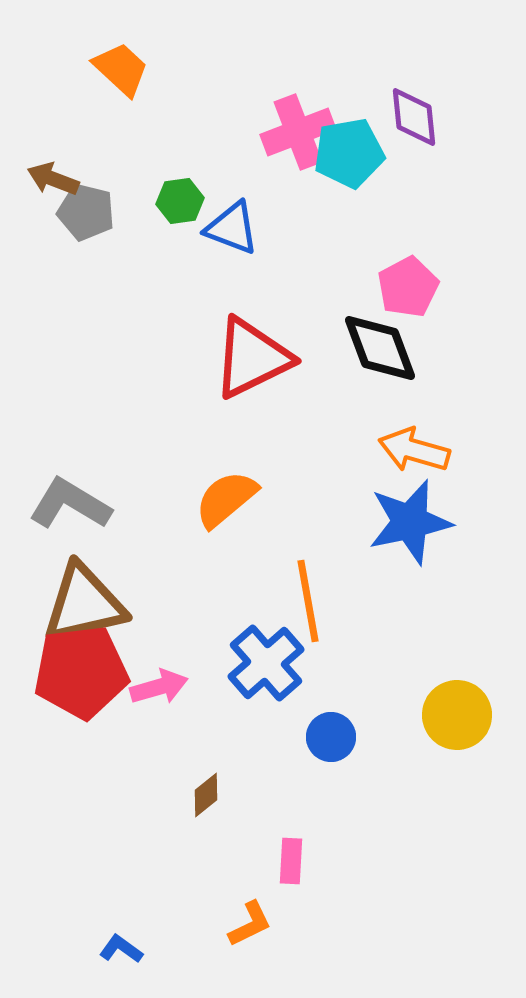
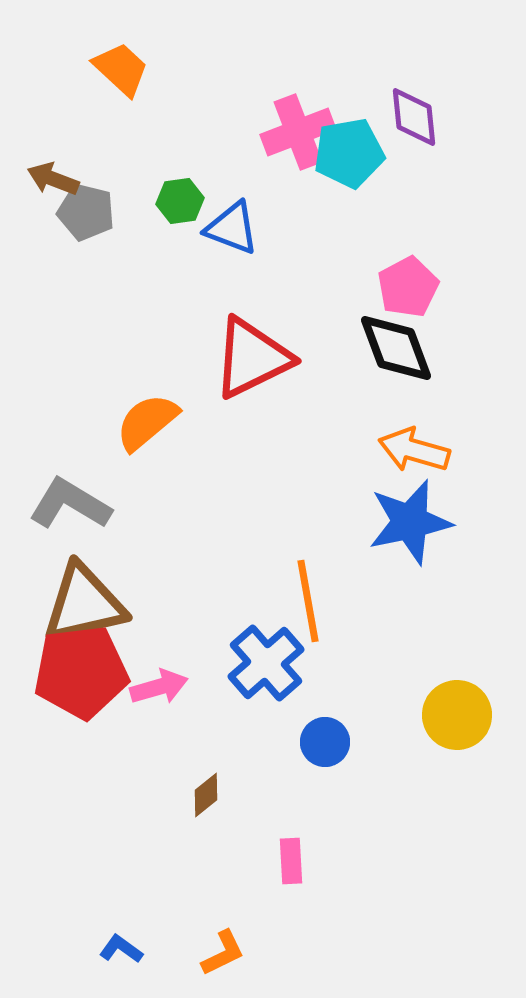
black diamond: moved 16 px right
orange semicircle: moved 79 px left, 77 px up
blue circle: moved 6 px left, 5 px down
pink rectangle: rotated 6 degrees counterclockwise
orange L-shape: moved 27 px left, 29 px down
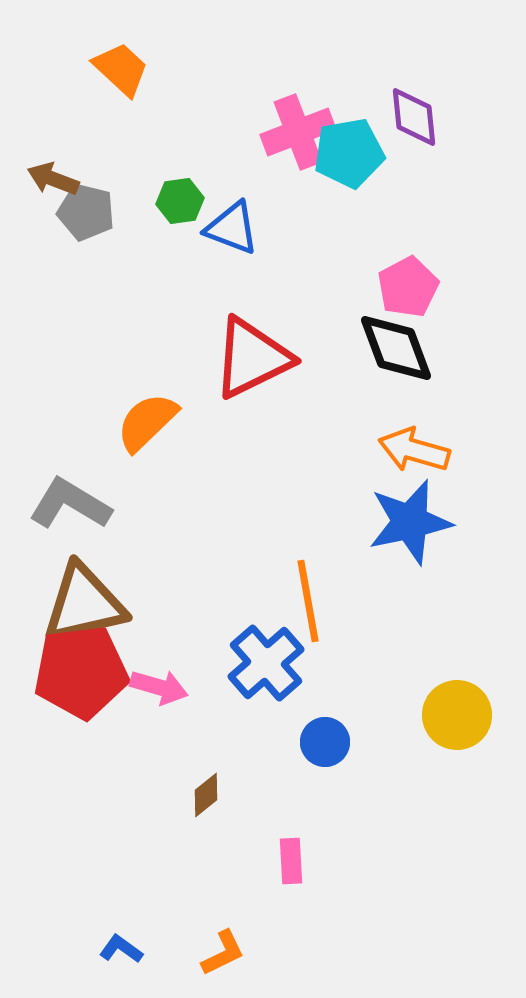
orange semicircle: rotated 4 degrees counterclockwise
pink arrow: rotated 32 degrees clockwise
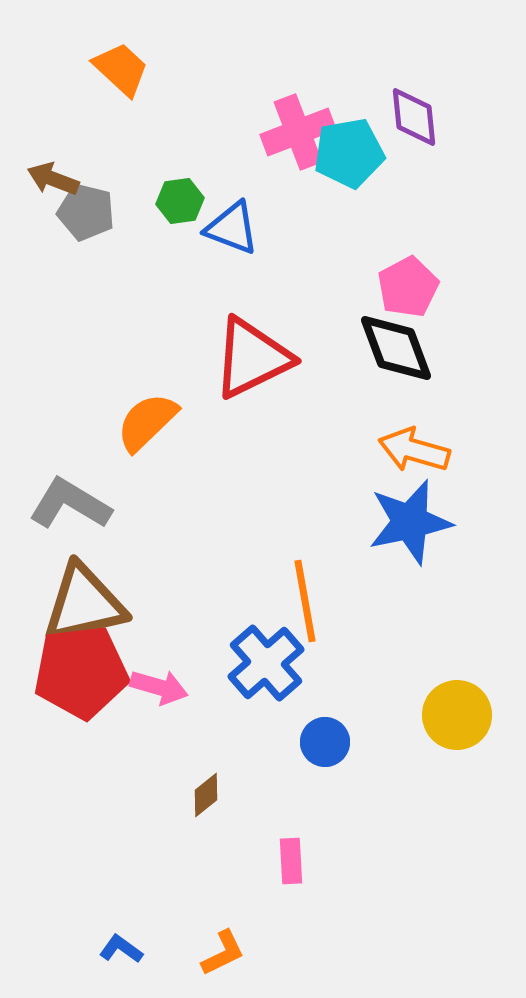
orange line: moved 3 px left
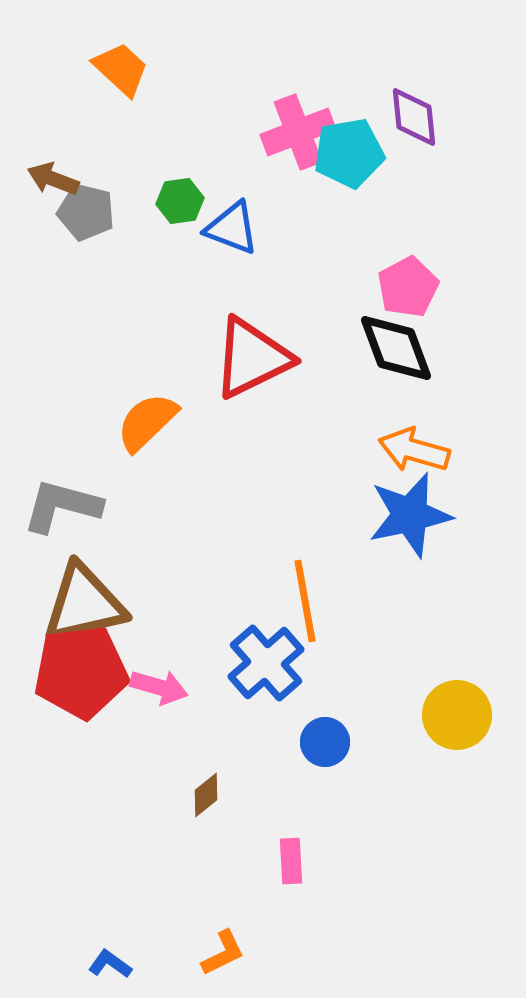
gray L-shape: moved 8 px left, 2 px down; rotated 16 degrees counterclockwise
blue star: moved 7 px up
blue L-shape: moved 11 px left, 15 px down
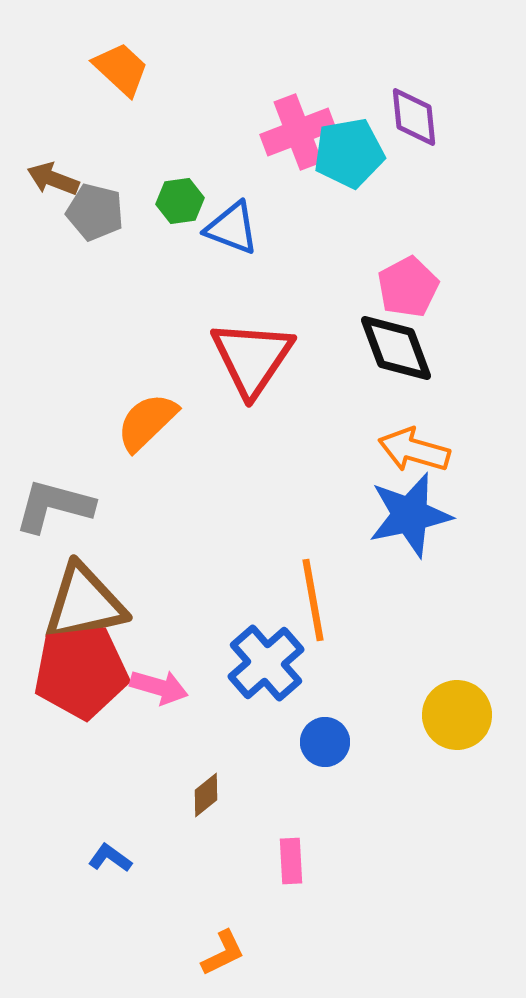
gray pentagon: moved 9 px right
red triangle: rotated 30 degrees counterclockwise
gray L-shape: moved 8 px left
orange line: moved 8 px right, 1 px up
blue L-shape: moved 106 px up
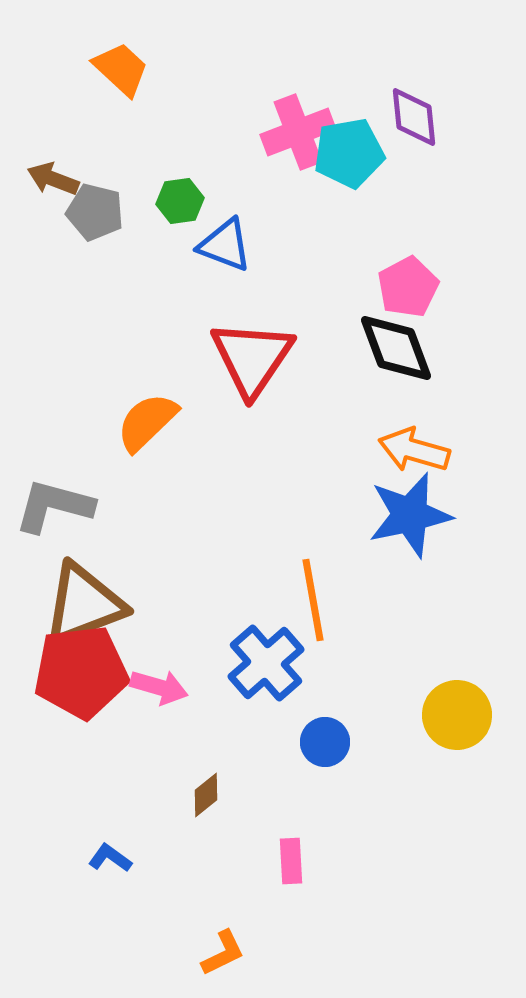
blue triangle: moved 7 px left, 17 px down
brown triangle: rotated 8 degrees counterclockwise
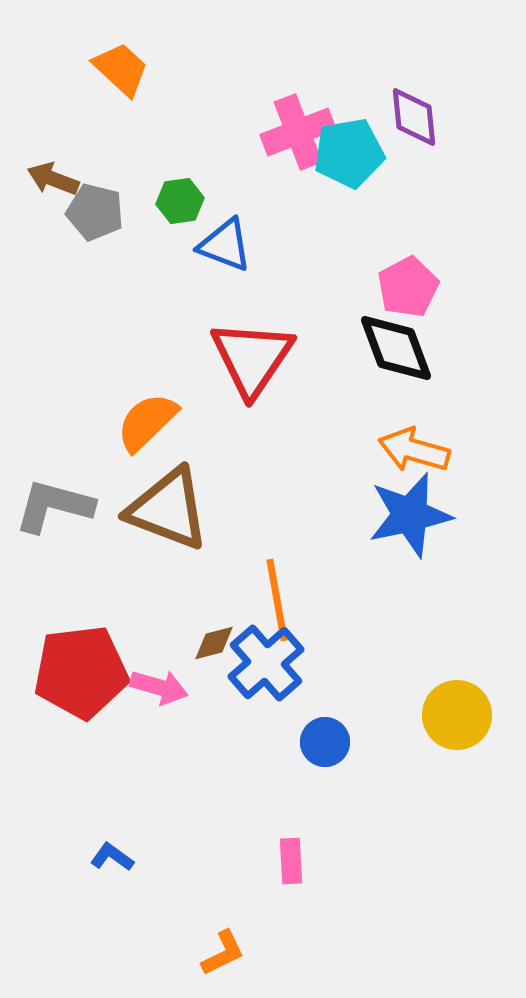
orange line: moved 36 px left
brown triangle: moved 84 px right, 95 px up; rotated 42 degrees clockwise
brown diamond: moved 8 px right, 152 px up; rotated 24 degrees clockwise
blue L-shape: moved 2 px right, 1 px up
